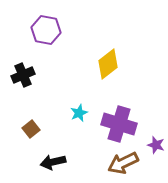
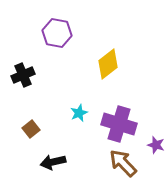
purple hexagon: moved 11 px right, 3 px down
brown arrow: rotated 72 degrees clockwise
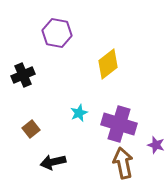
brown arrow: rotated 32 degrees clockwise
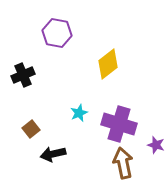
black arrow: moved 8 px up
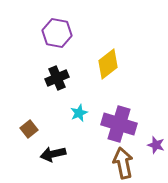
black cross: moved 34 px right, 3 px down
brown square: moved 2 px left
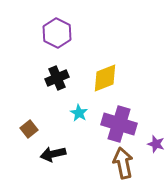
purple hexagon: rotated 16 degrees clockwise
yellow diamond: moved 3 px left, 14 px down; rotated 16 degrees clockwise
cyan star: rotated 18 degrees counterclockwise
purple star: moved 1 px up
